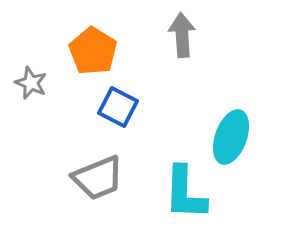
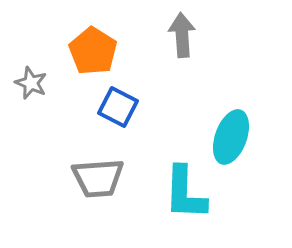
gray trapezoid: rotated 18 degrees clockwise
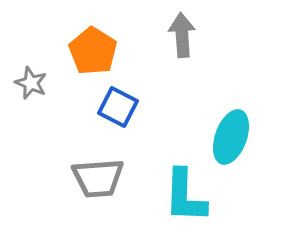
cyan L-shape: moved 3 px down
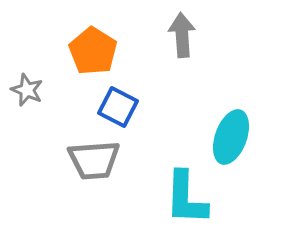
gray star: moved 4 px left, 7 px down
gray trapezoid: moved 4 px left, 18 px up
cyan L-shape: moved 1 px right, 2 px down
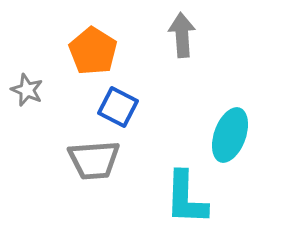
cyan ellipse: moved 1 px left, 2 px up
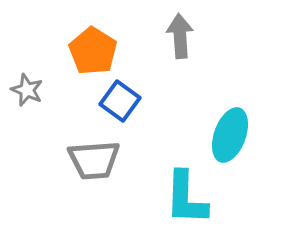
gray arrow: moved 2 px left, 1 px down
blue square: moved 2 px right, 6 px up; rotated 9 degrees clockwise
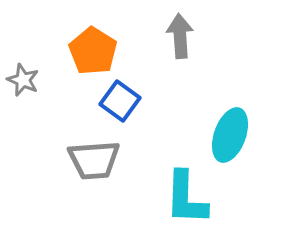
gray star: moved 4 px left, 10 px up
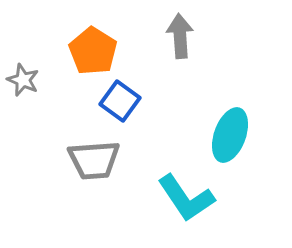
cyan L-shape: rotated 36 degrees counterclockwise
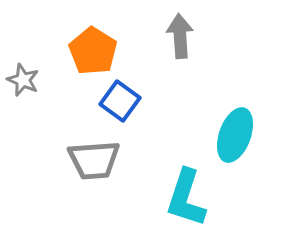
cyan ellipse: moved 5 px right
cyan L-shape: rotated 52 degrees clockwise
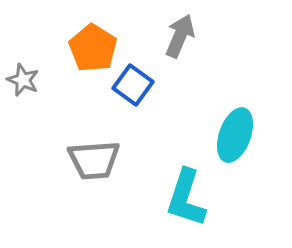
gray arrow: rotated 27 degrees clockwise
orange pentagon: moved 3 px up
blue square: moved 13 px right, 16 px up
